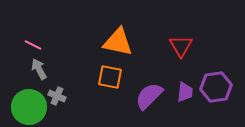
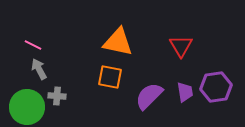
purple trapezoid: rotated 15 degrees counterclockwise
gray cross: rotated 18 degrees counterclockwise
green circle: moved 2 px left
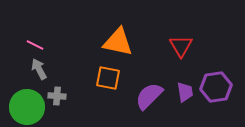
pink line: moved 2 px right
orange square: moved 2 px left, 1 px down
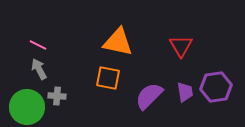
pink line: moved 3 px right
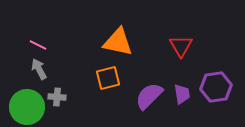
orange square: rotated 25 degrees counterclockwise
purple trapezoid: moved 3 px left, 2 px down
gray cross: moved 1 px down
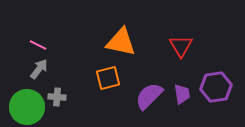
orange triangle: moved 3 px right
gray arrow: rotated 65 degrees clockwise
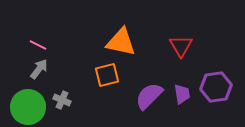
orange square: moved 1 px left, 3 px up
gray cross: moved 5 px right, 3 px down; rotated 18 degrees clockwise
green circle: moved 1 px right
